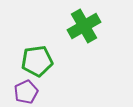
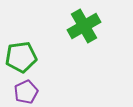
green pentagon: moved 16 px left, 4 px up
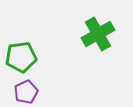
green cross: moved 14 px right, 8 px down
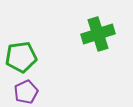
green cross: rotated 12 degrees clockwise
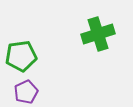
green pentagon: moved 1 px up
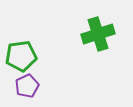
purple pentagon: moved 1 px right, 6 px up
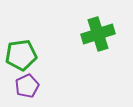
green pentagon: moved 1 px up
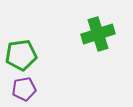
purple pentagon: moved 3 px left, 3 px down; rotated 15 degrees clockwise
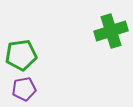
green cross: moved 13 px right, 3 px up
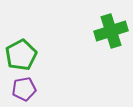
green pentagon: rotated 20 degrees counterclockwise
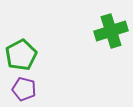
purple pentagon: rotated 25 degrees clockwise
